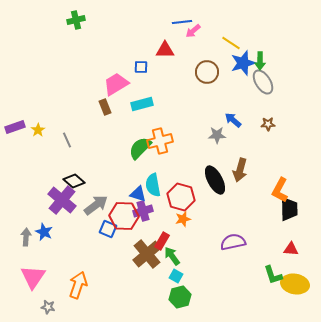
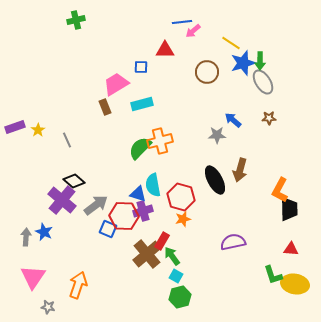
brown star at (268, 124): moved 1 px right, 6 px up
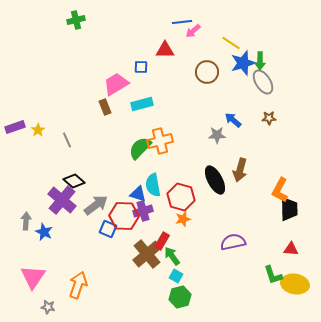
gray arrow at (26, 237): moved 16 px up
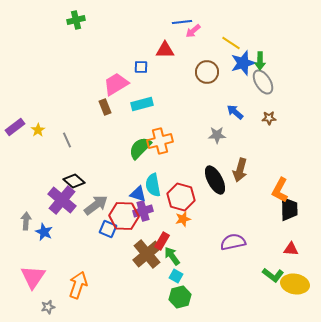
blue arrow at (233, 120): moved 2 px right, 8 px up
purple rectangle at (15, 127): rotated 18 degrees counterclockwise
green L-shape at (273, 275): rotated 35 degrees counterclockwise
gray star at (48, 307): rotated 24 degrees counterclockwise
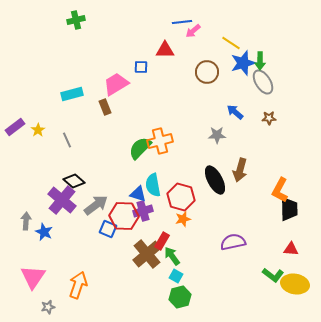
cyan rectangle at (142, 104): moved 70 px left, 10 px up
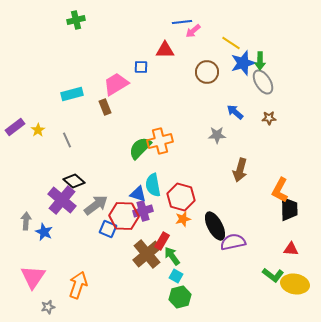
black ellipse at (215, 180): moved 46 px down
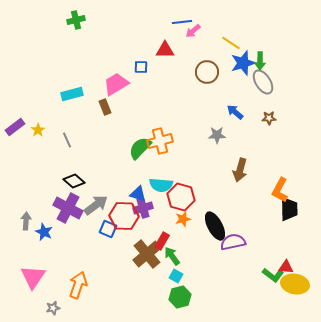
cyan semicircle at (153, 185): moved 8 px right; rotated 75 degrees counterclockwise
purple cross at (62, 200): moved 6 px right, 8 px down; rotated 12 degrees counterclockwise
purple cross at (143, 211): moved 3 px up
red triangle at (291, 249): moved 5 px left, 18 px down
gray star at (48, 307): moved 5 px right, 1 px down
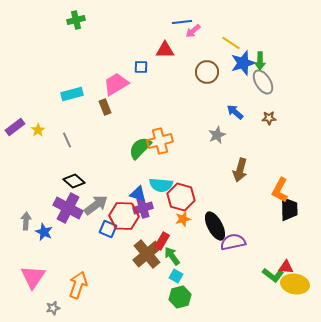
gray star at (217, 135): rotated 24 degrees counterclockwise
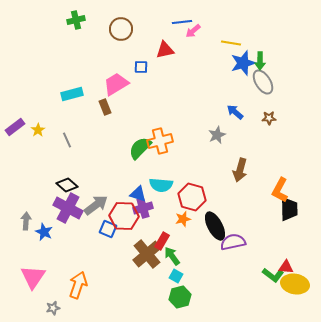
yellow line at (231, 43): rotated 24 degrees counterclockwise
red triangle at (165, 50): rotated 12 degrees counterclockwise
brown circle at (207, 72): moved 86 px left, 43 px up
black diamond at (74, 181): moved 7 px left, 4 px down
red hexagon at (181, 197): moved 11 px right
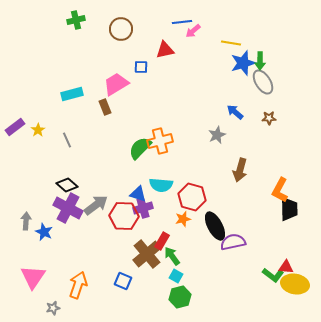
blue square at (108, 229): moved 15 px right, 52 px down
